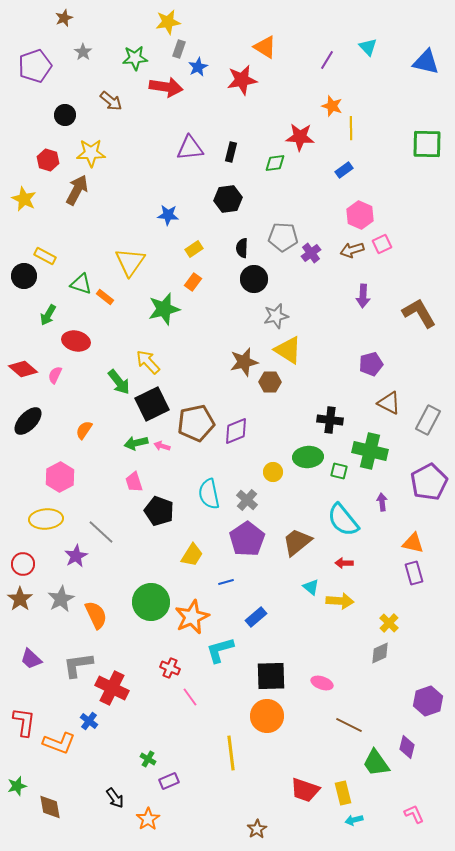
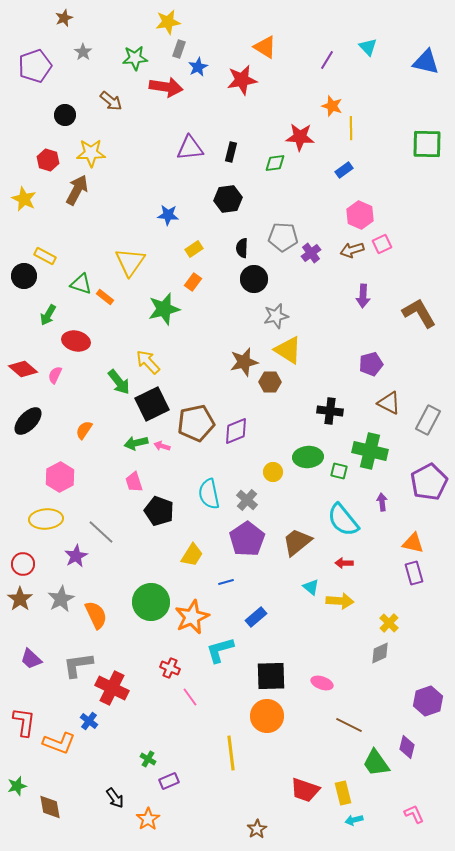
black cross at (330, 420): moved 9 px up
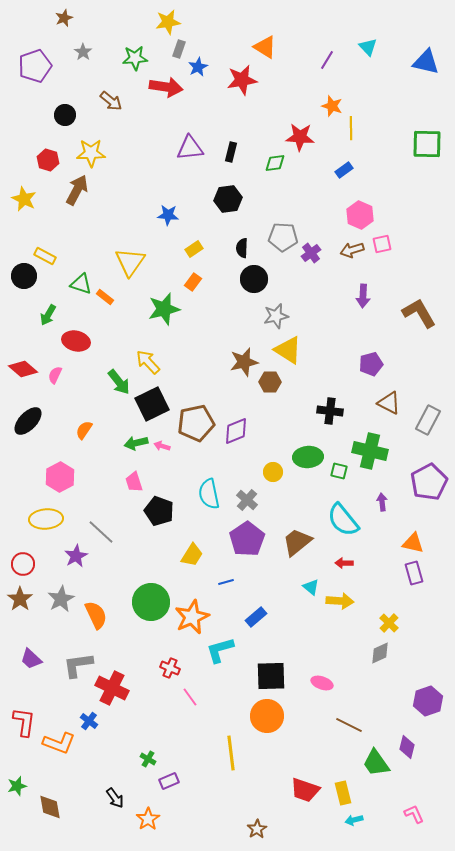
pink square at (382, 244): rotated 12 degrees clockwise
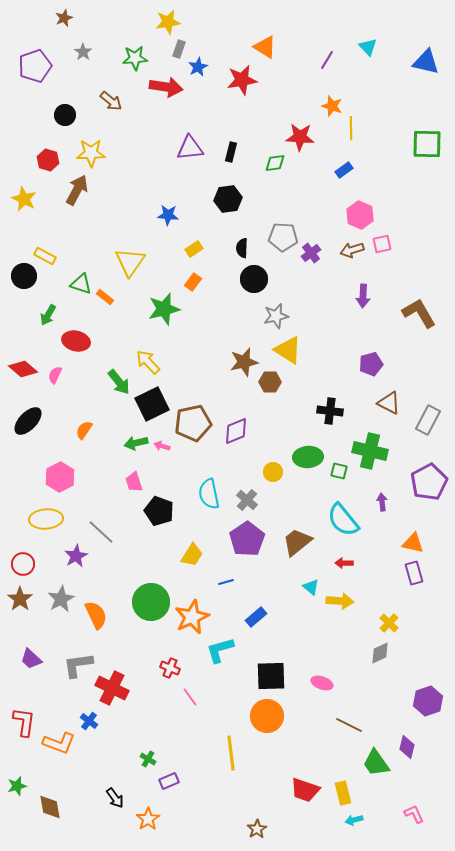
brown pentagon at (196, 423): moved 3 px left
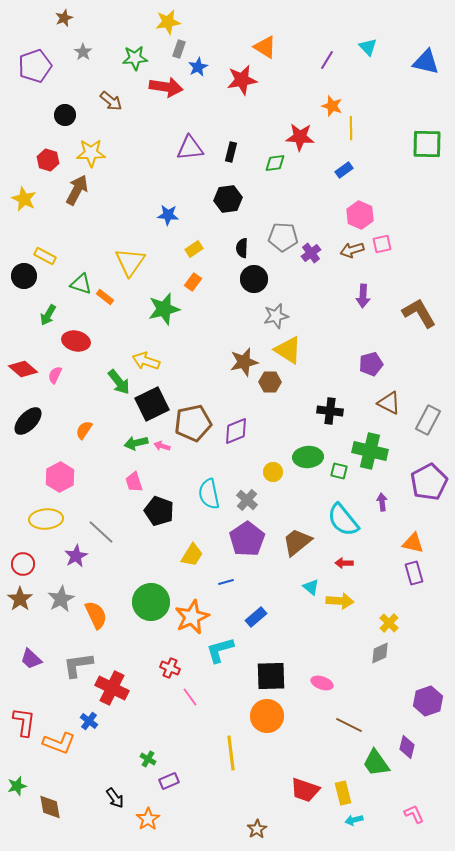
yellow arrow at (148, 362): moved 2 px left, 1 px up; rotated 28 degrees counterclockwise
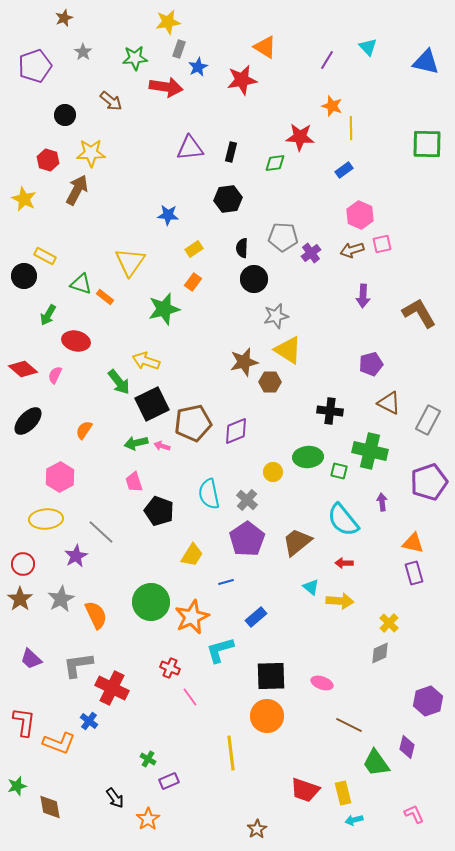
purple pentagon at (429, 482): rotated 9 degrees clockwise
